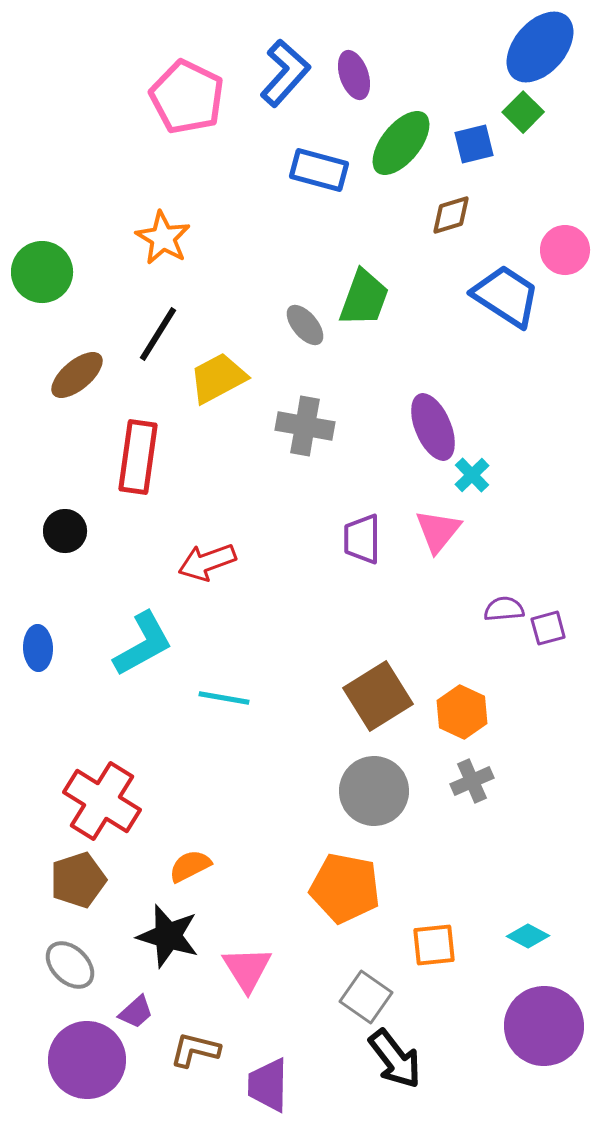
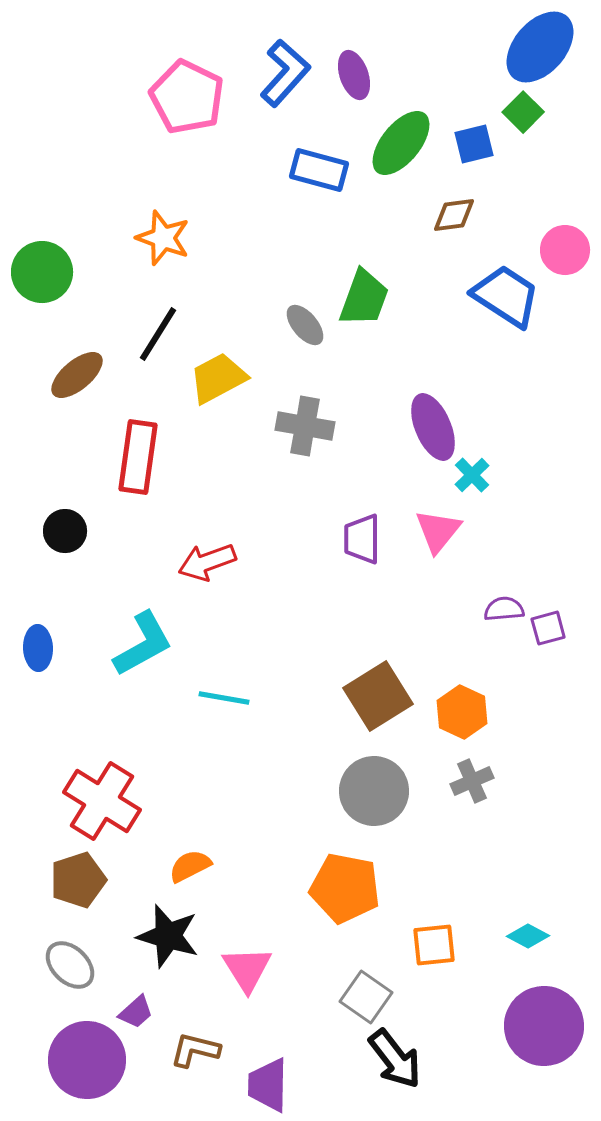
brown diamond at (451, 215): moved 3 px right; rotated 9 degrees clockwise
orange star at (163, 238): rotated 10 degrees counterclockwise
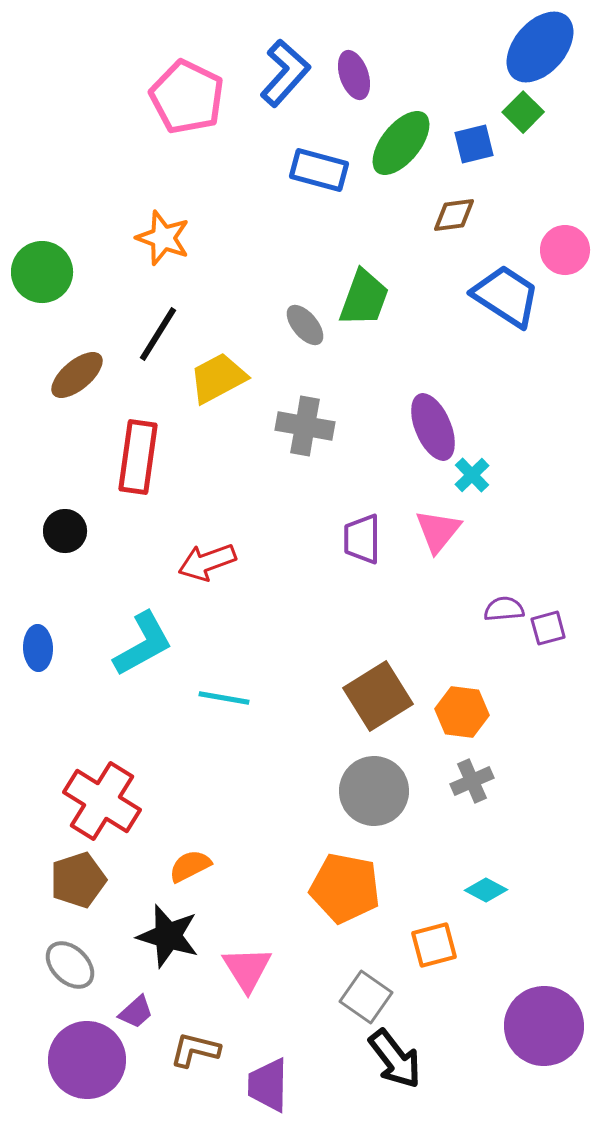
orange hexagon at (462, 712): rotated 18 degrees counterclockwise
cyan diamond at (528, 936): moved 42 px left, 46 px up
orange square at (434, 945): rotated 9 degrees counterclockwise
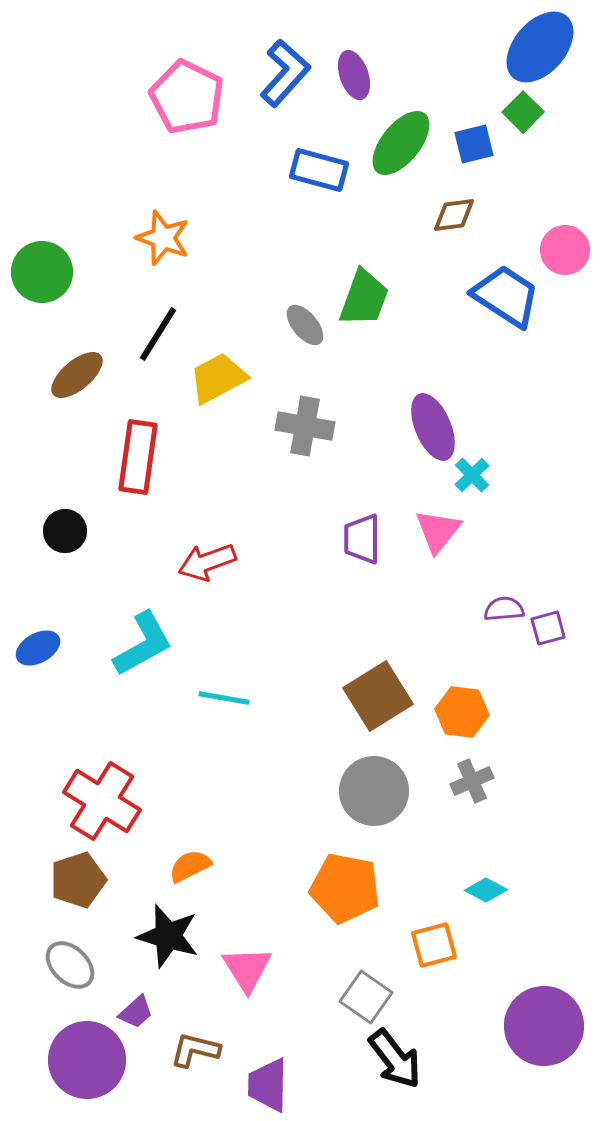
blue ellipse at (38, 648): rotated 63 degrees clockwise
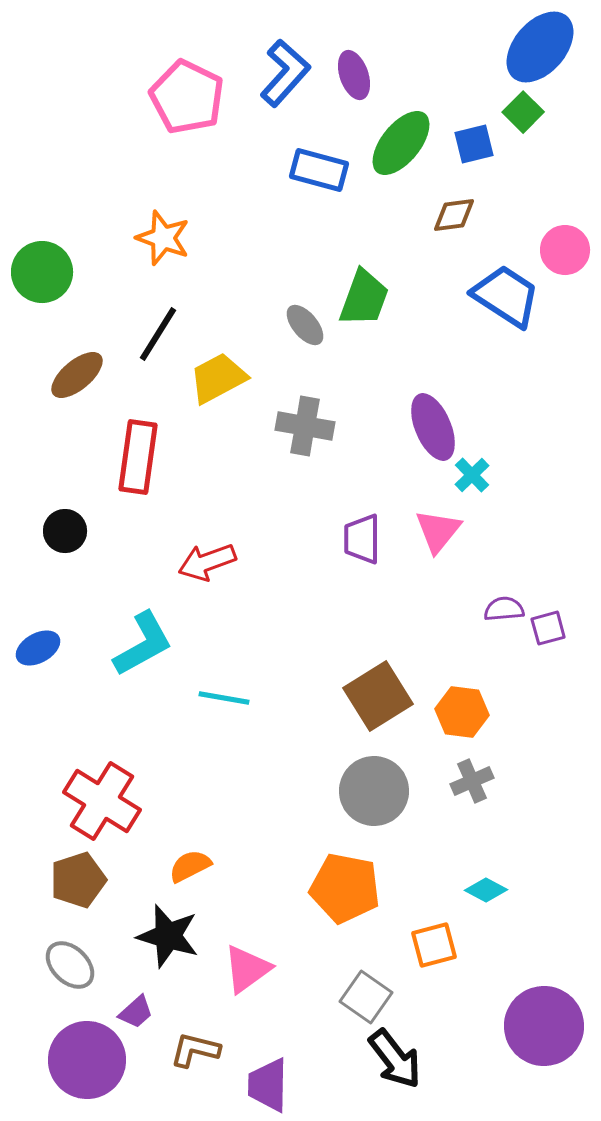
pink triangle at (247, 969): rotated 26 degrees clockwise
